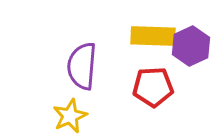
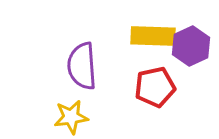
purple semicircle: rotated 9 degrees counterclockwise
red pentagon: moved 2 px right; rotated 9 degrees counterclockwise
yellow star: moved 1 px right, 1 px down; rotated 16 degrees clockwise
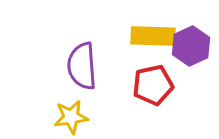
red pentagon: moved 2 px left, 2 px up
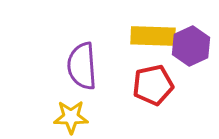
yellow star: rotated 8 degrees clockwise
